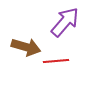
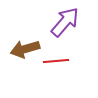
brown arrow: moved 1 px left, 2 px down; rotated 148 degrees clockwise
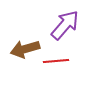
purple arrow: moved 3 px down
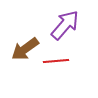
brown arrow: rotated 20 degrees counterclockwise
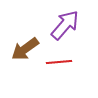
red line: moved 3 px right, 1 px down
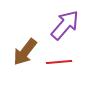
brown arrow: moved 3 px down; rotated 16 degrees counterclockwise
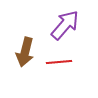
brown arrow: rotated 24 degrees counterclockwise
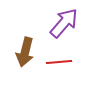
purple arrow: moved 1 px left, 2 px up
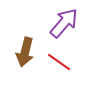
red line: rotated 40 degrees clockwise
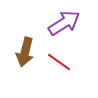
purple arrow: rotated 16 degrees clockwise
